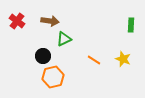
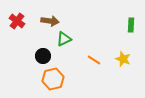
orange hexagon: moved 2 px down
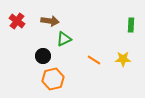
yellow star: rotated 21 degrees counterclockwise
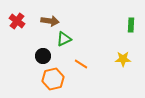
orange line: moved 13 px left, 4 px down
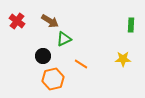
brown arrow: rotated 24 degrees clockwise
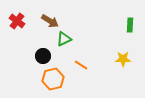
green rectangle: moved 1 px left
orange line: moved 1 px down
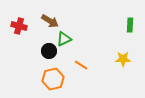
red cross: moved 2 px right, 5 px down; rotated 21 degrees counterclockwise
black circle: moved 6 px right, 5 px up
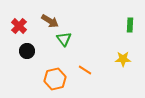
red cross: rotated 28 degrees clockwise
green triangle: rotated 42 degrees counterclockwise
black circle: moved 22 px left
orange line: moved 4 px right, 5 px down
orange hexagon: moved 2 px right
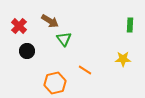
orange hexagon: moved 4 px down
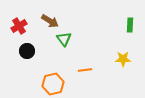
red cross: rotated 14 degrees clockwise
orange line: rotated 40 degrees counterclockwise
orange hexagon: moved 2 px left, 1 px down
